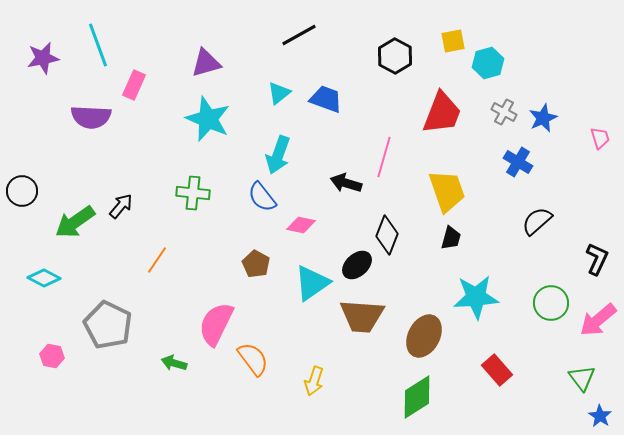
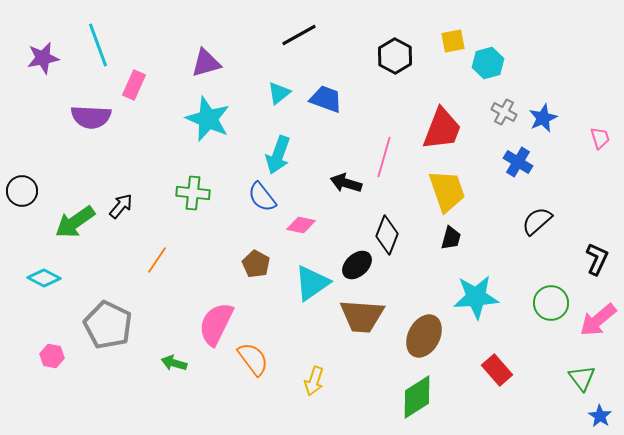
red trapezoid at (442, 113): moved 16 px down
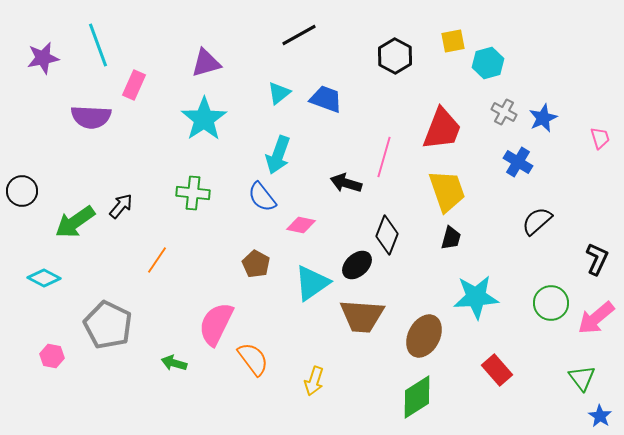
cyan star at (208, 119): moved 4 px left; rotated 15 degrees clockwise
pink arrow at (598, 320): moved 2 px left, 2 px up
